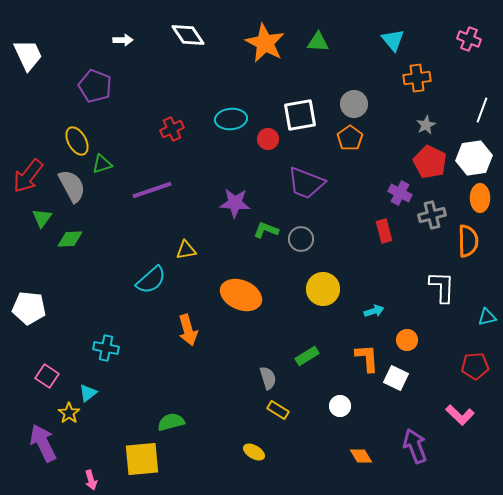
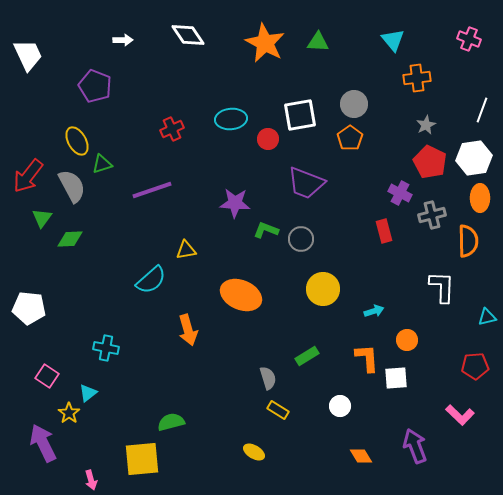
white square at (396, 378): rotated 30 degrees counterclockwise
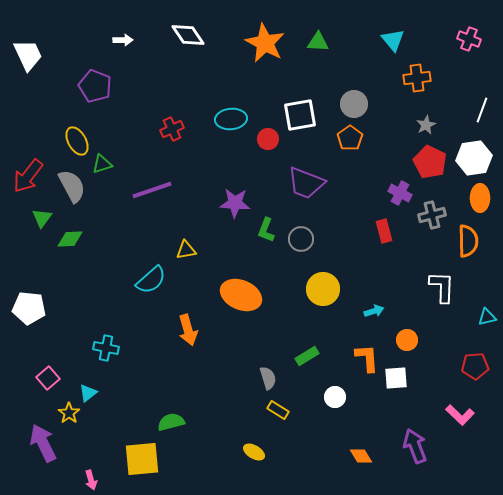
green L-shape at (266, 230): rotated 90 degrees counterclockwise
pink square at (47, 376): moved 1 px right, 2 px down; rotated 15 degrees clockwise
white circle at (340, 406): moved 5 px left, 9 px up
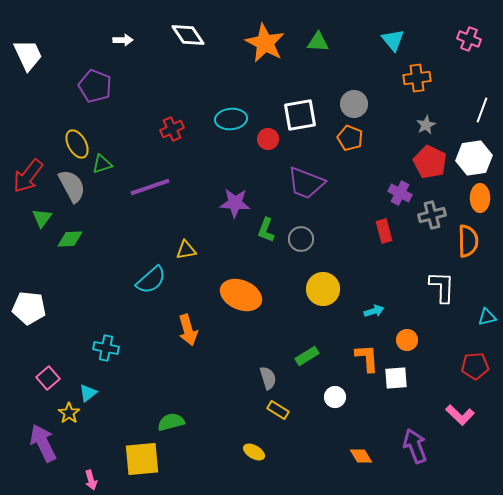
orange pentagon at (350, 138): rotated 15 degrees counterclockwise
yellow ellipse at (77, 141): moved 3 px down
purple line at (152, 190): moved 2 px left, 3 px up
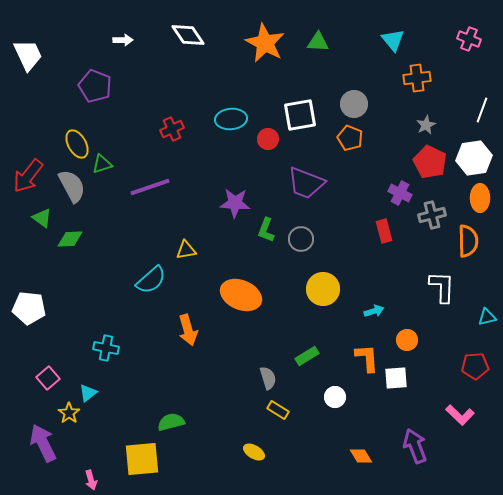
green triangle at (42, 218): rotated 30 degrees counterclockwise
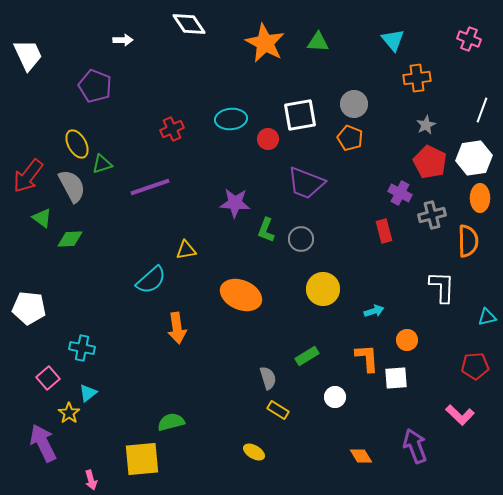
white diamond at (188, 35): moved 1 px right, 11 px up
orange arrow at (188, 330): moved 11 px left, 2 px up; rotated 8 degrees clockwise
cyan cross at (106, 348): moved 24 px left
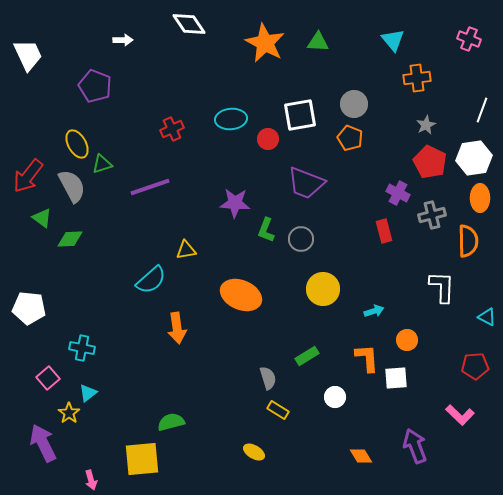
purple cross at (400, 193): moved 2 px left
cyan triangle at (487, 317): rotated 42 degrees clockwise
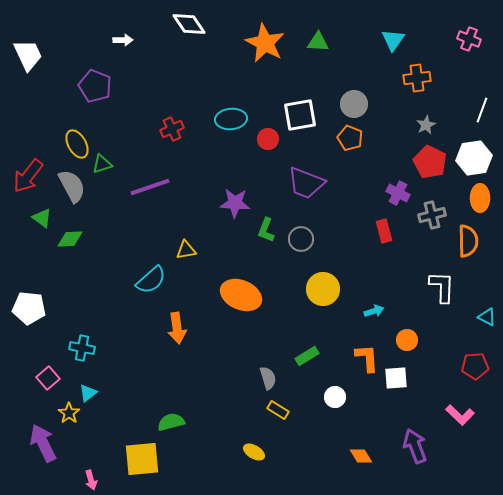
cyan triangle at (393, 40): rotated 15 degrees clockwise
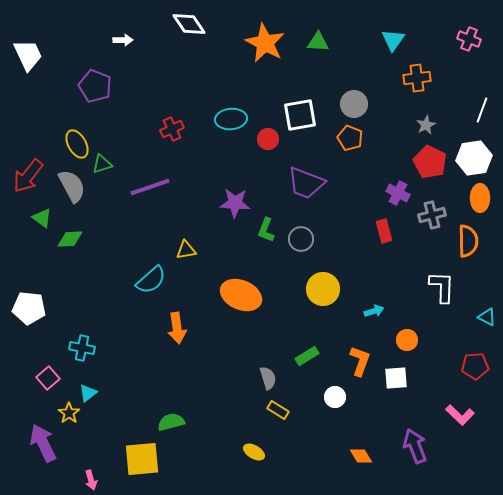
orange L-shape at (367, 358): moved 7 px left, 3 px down; rotated 24 degrees clockwise
